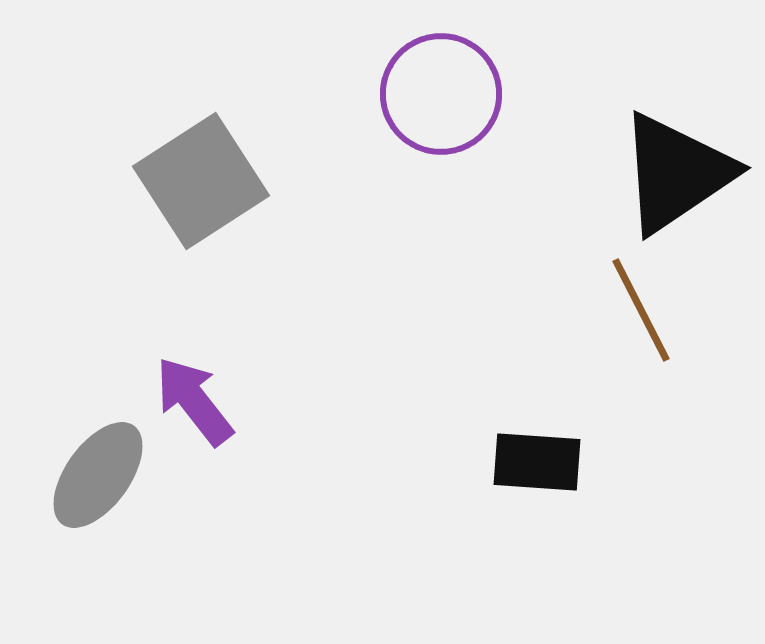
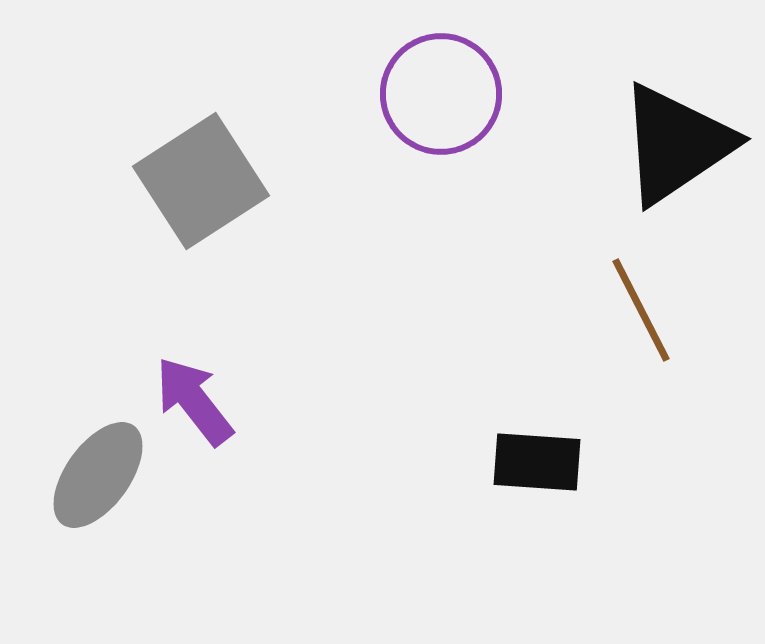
black triangle: moved 29 px up
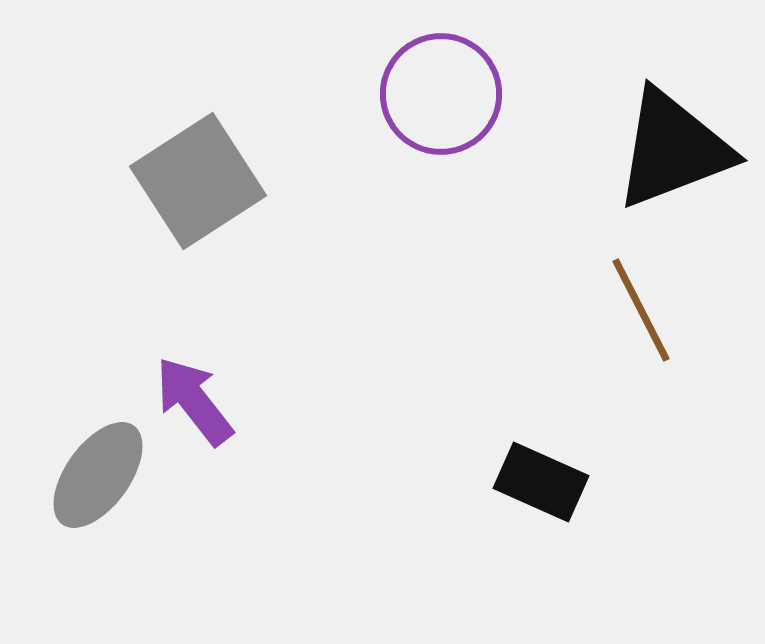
black triangle: moved 3 px left, 5 px down; rotated 13 degrees clockwise
gray square: moved 3 px left
black rectangle: moved 4 px right, 20 px down; rotated 20 degrees clockwise
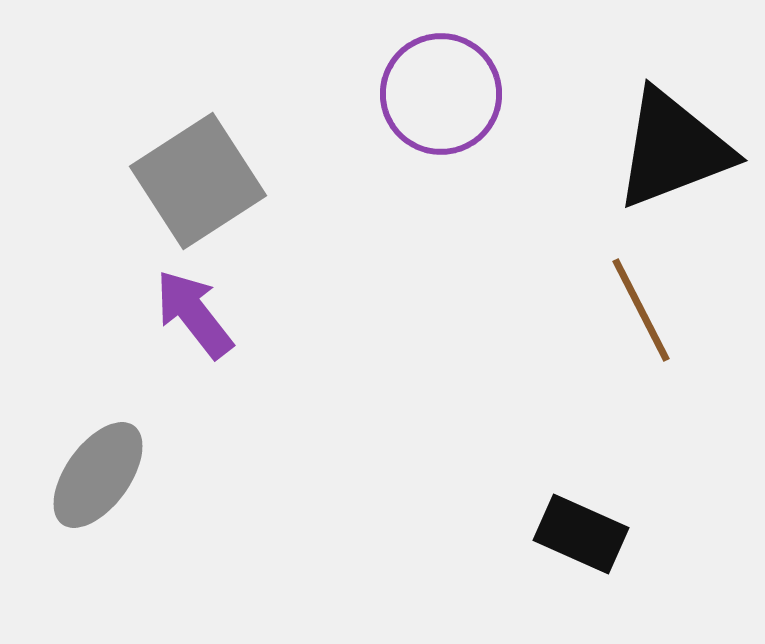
purple arrow: moved 87 px up
black rectangle: moved 40 px right, 52 px down
